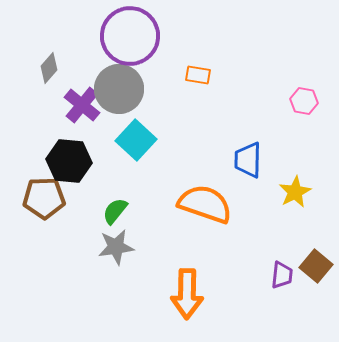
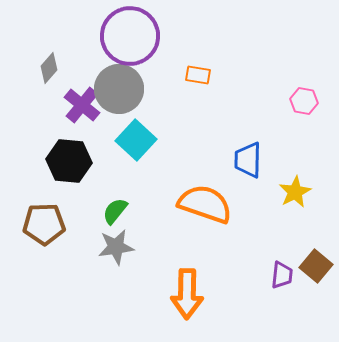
brown pentagon: moved 26 px down
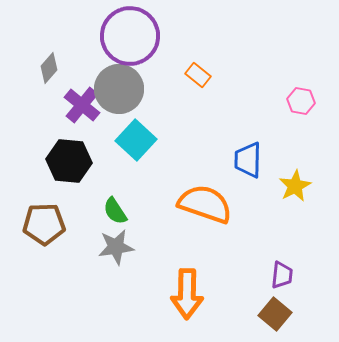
orange rectangle: rotated 30 degrees clockwise
pink hexagon: moved 3 px left
yellow star: moved 6 px up
green semicircle: rotated 72 degrees counterclockwise
brown square: moved 41 px left, 48 px down
